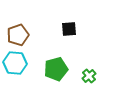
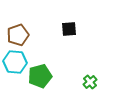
cyan hexagon: moved 1 px up
green pentagon: moved 16 px left, 7 px down
green cross: moved 1 px right, 6 px down
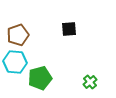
green pentagon: moved 2 px down
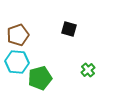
black square: rotated 21 degrees clockwise
cyan hexagon: moved 2 px right
green cross: moved 2 px left, 12 px up
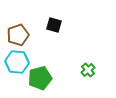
black square: moved 15 px left, 4 px up
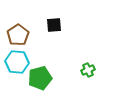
black square: rotated 21 degrees counterclockwise
brown pentagon: rotated 15 degrees counterclockwise
green cross: rotated 16 degrees clockwise
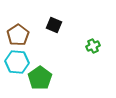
black square: rotated 28 degrees clockwise
green cross: moved 5 px right, 24 px up
green pentagon: rotated 20 degrees counterclockwise
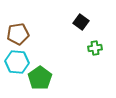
black square: moved 27 px right, 3 px up; rotated 14 degrees clockwise
brown pentagon: moved 1 px up; rotated 25 degrees clockwise
green cross: moved 2 px right, 2 px down; rotated 16 degrees clockwise
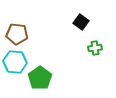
brown pentagon: moved 1 px left; rotated 15 degrees clockwise
cyan hexagon: moved 2 px left
